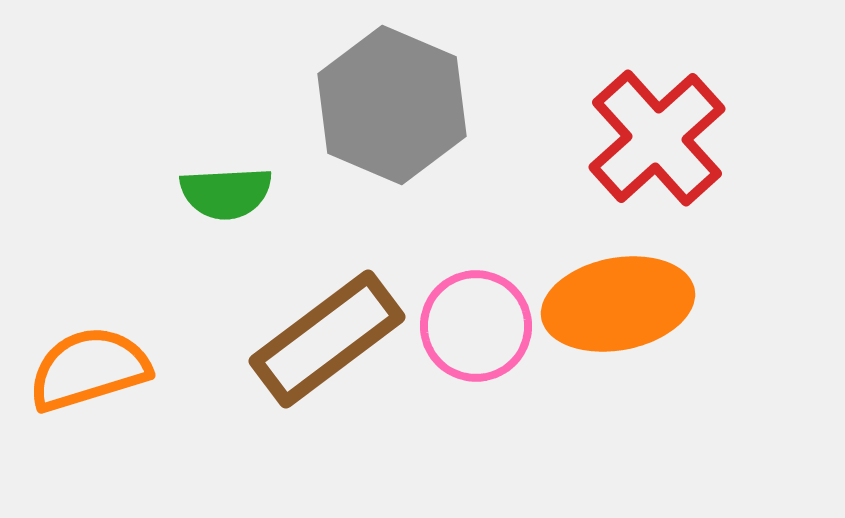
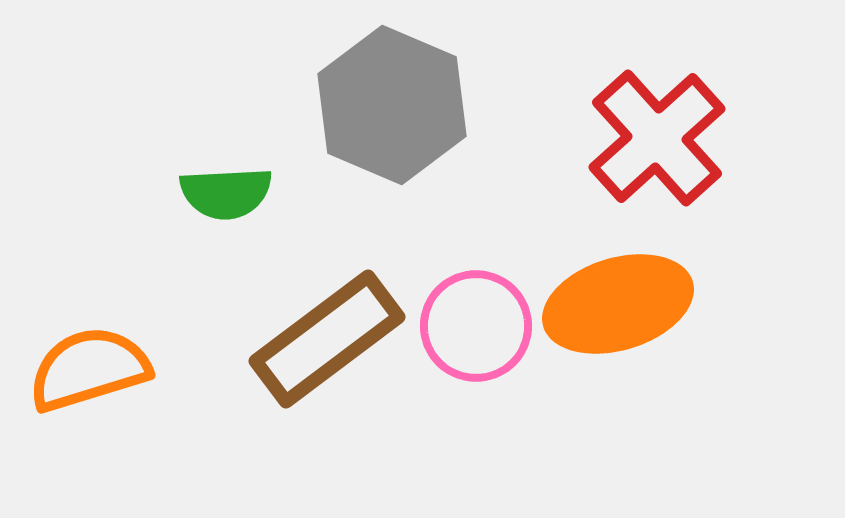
orange ellipse: rotated 6 degrees counterclockwise
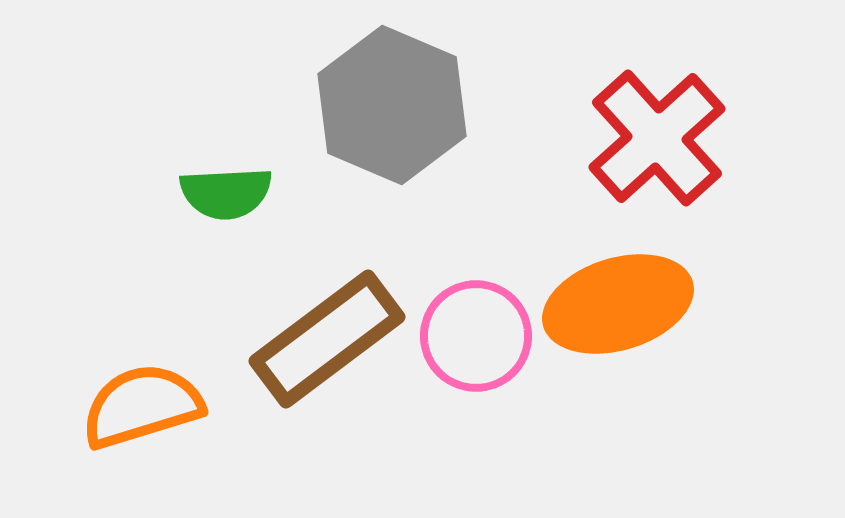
pink circle: moved 10 px down
orange semicircle: moved 53 px right, 37 px down
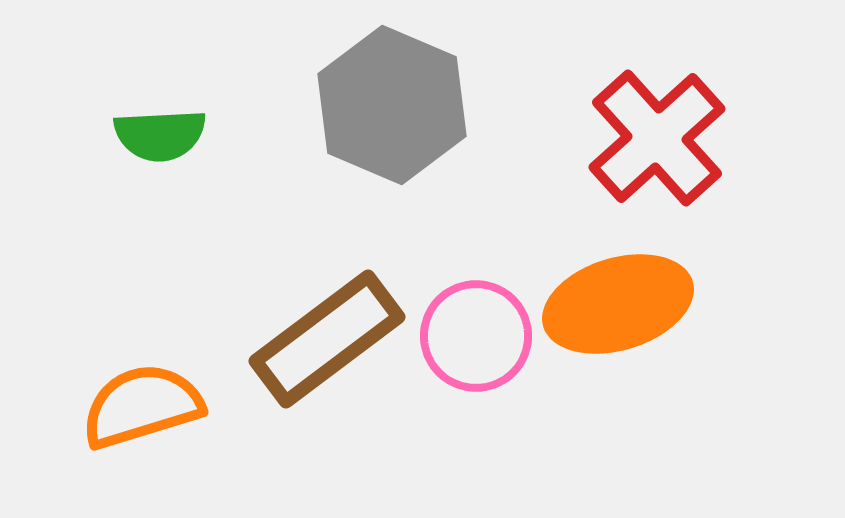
green semicircle: moved 66 px left, 58 px up
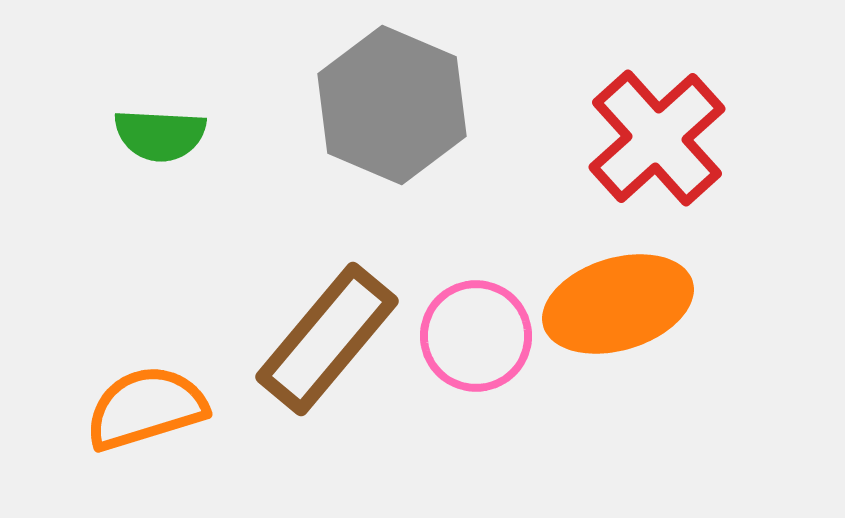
green semicircle: rotated 6 degrees clockwise
brown rectangle: rotated 13 degrees counterclockwise
orange semicircle: moved 4 px right, 2 px down
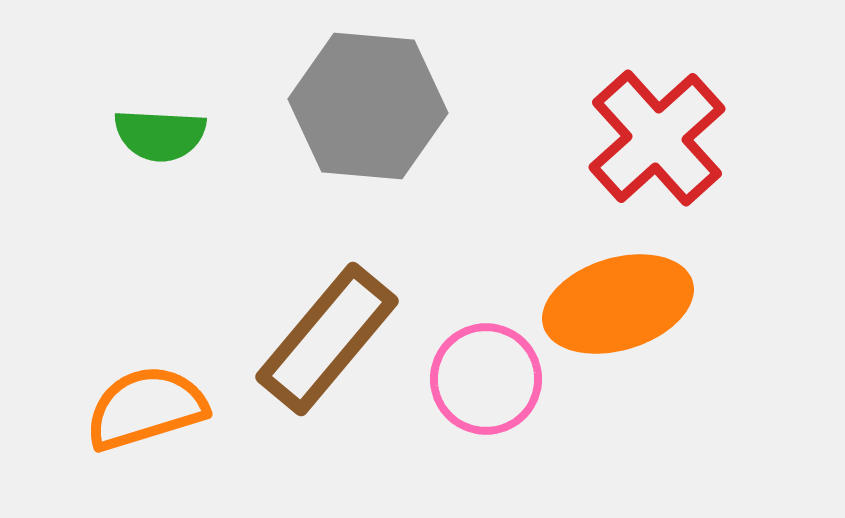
gray hexagon: moved 24 px left, 1 px down; rotated 18 degrees counterclockwise
pink circle: moved 10 px right, 43 px down
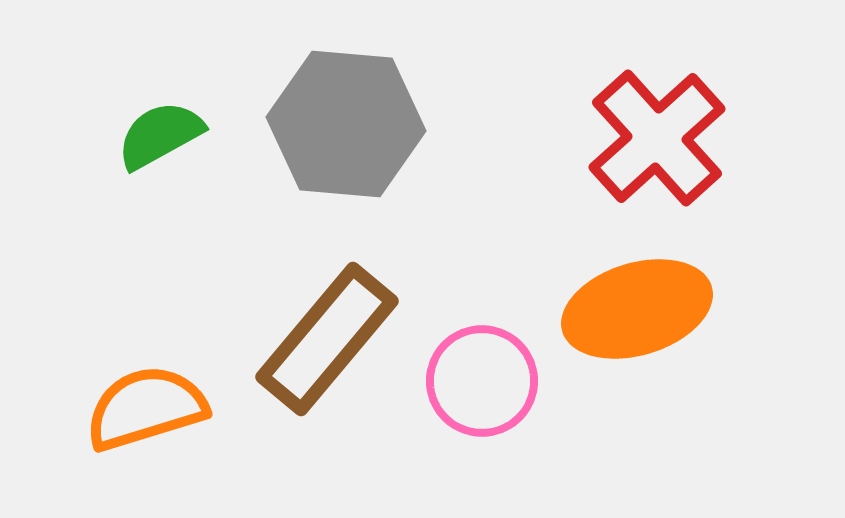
gray hexagon: moved 22 px left, 18 px down
green semicircle: rotated 148 degrees clockwise
orange ellipse: moved 19 px right, 5 px down
pink circle: moved 4 px left, 2 px down
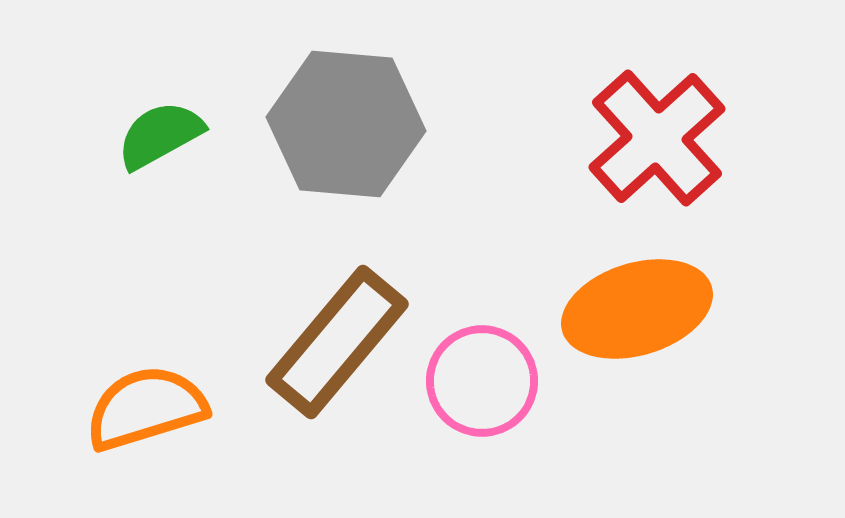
brown rectangle: moved 10 px right, 3 px down
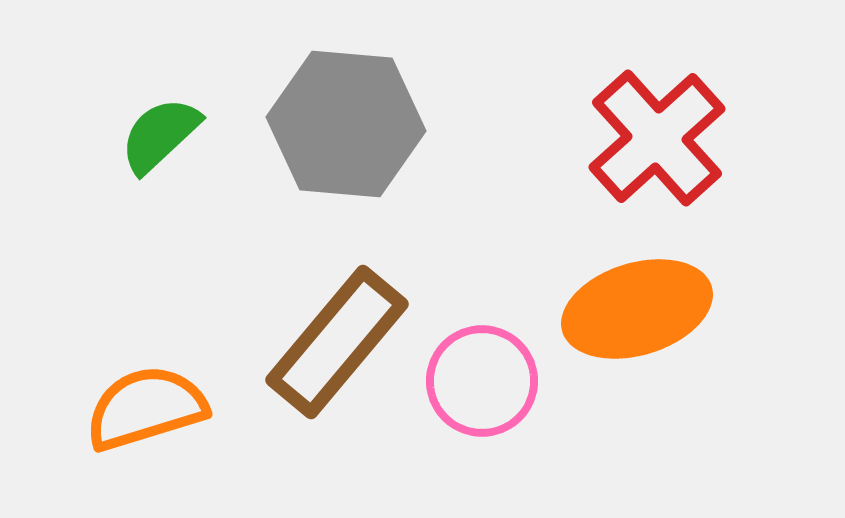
green semicircle: rotated 14 degrees counterclockwise
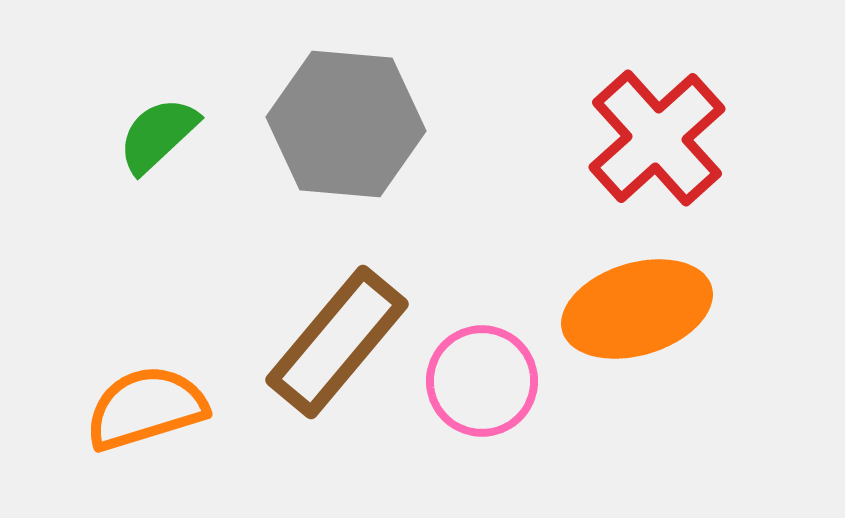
green semicircle: moved 2 px left
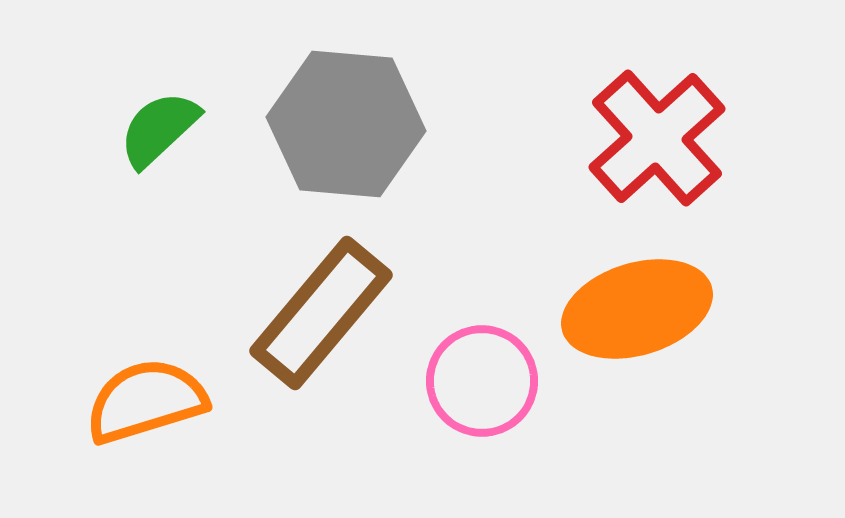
green semicircle: moved 1 px right, 6 px up
brown rectangle: moved 16 px left, 29 px up
orange semicircle: moved 7 px up
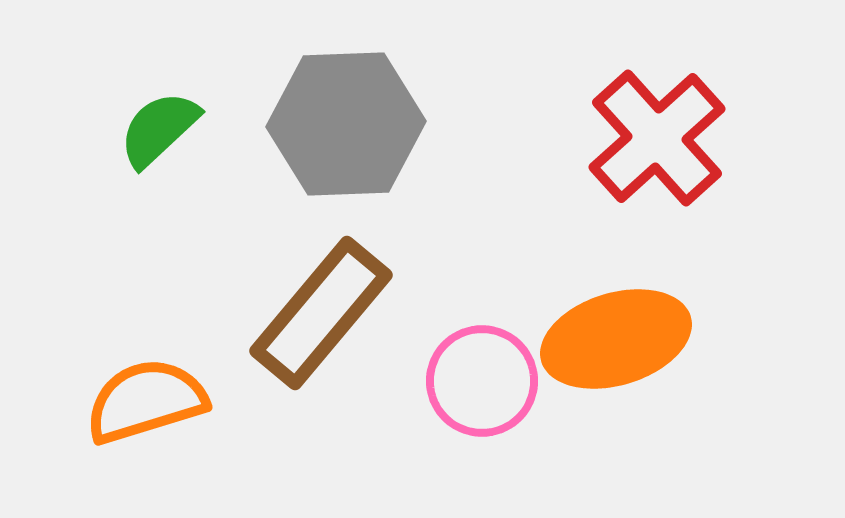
gray hexagon: rotated 7 degrees counterclockwise
orange ellipse: moved 21 px left, 30 px down
